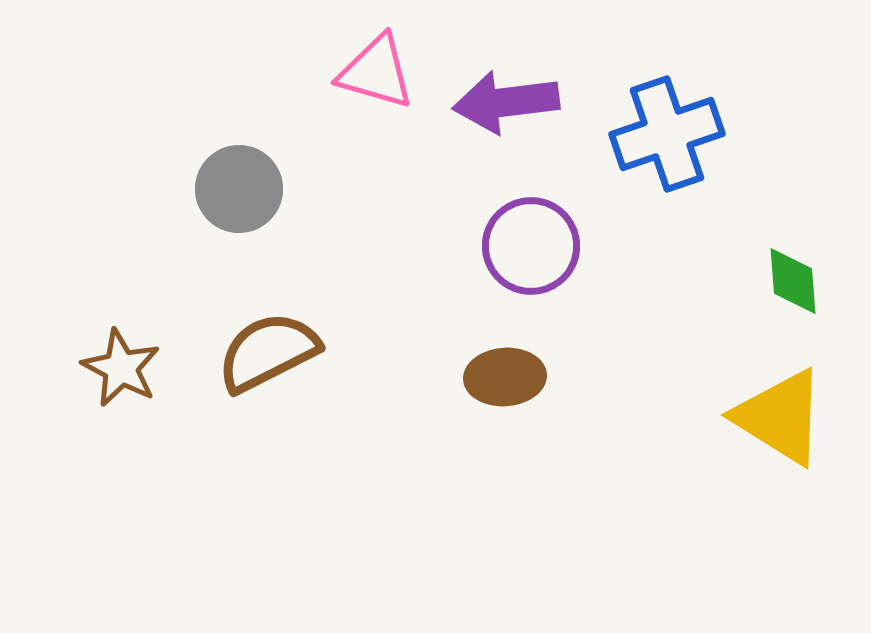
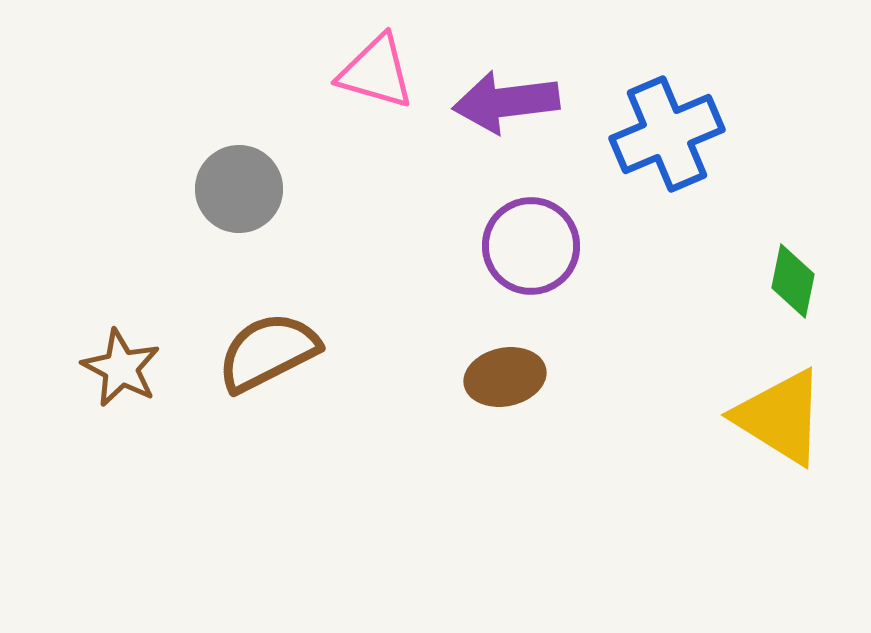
blue cross: rotated 4 degrees counterclockwise
green diamond: rotated 16 degrees clockwise
brown ellipse: rotated 8 degrees counterclockwise
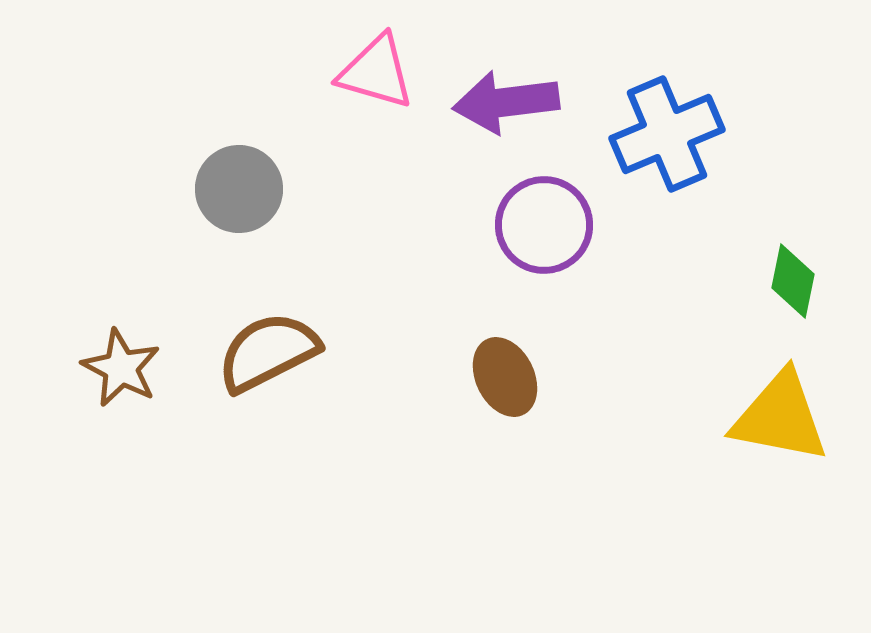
purple circle: moved 13 px right, 21 px up
brown ellipse: rotated 76 degrees clockwise
yellow triangle: rotated 21 degrees counterclockwise
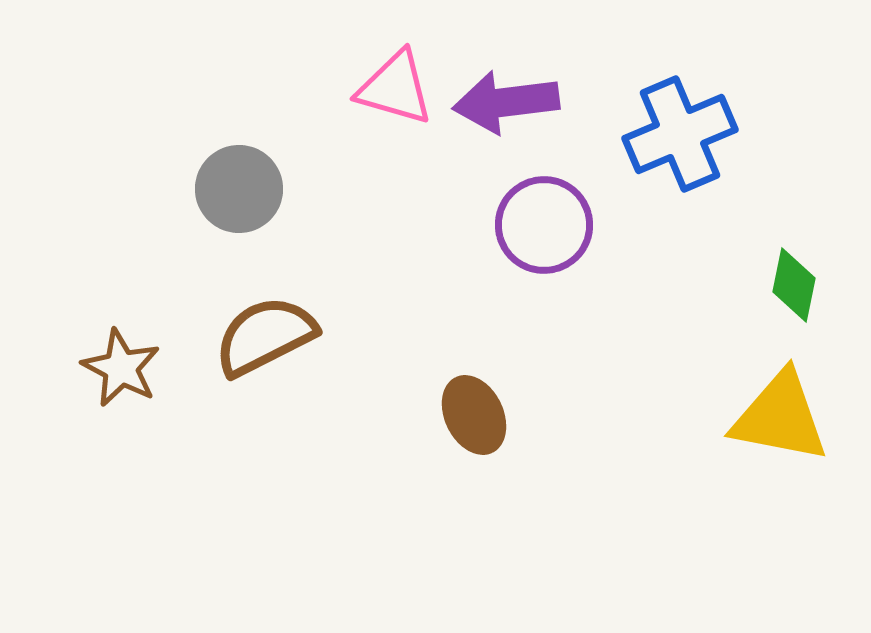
pink triangle: moved 19 px right, 16 px down
blue cross: moved 13 px right
green diamond: moved 1 px right, 4 px down
brown semicircle: moved 3 px left, 16 px up
brown ellipse: moved 31 px left, 38 px down
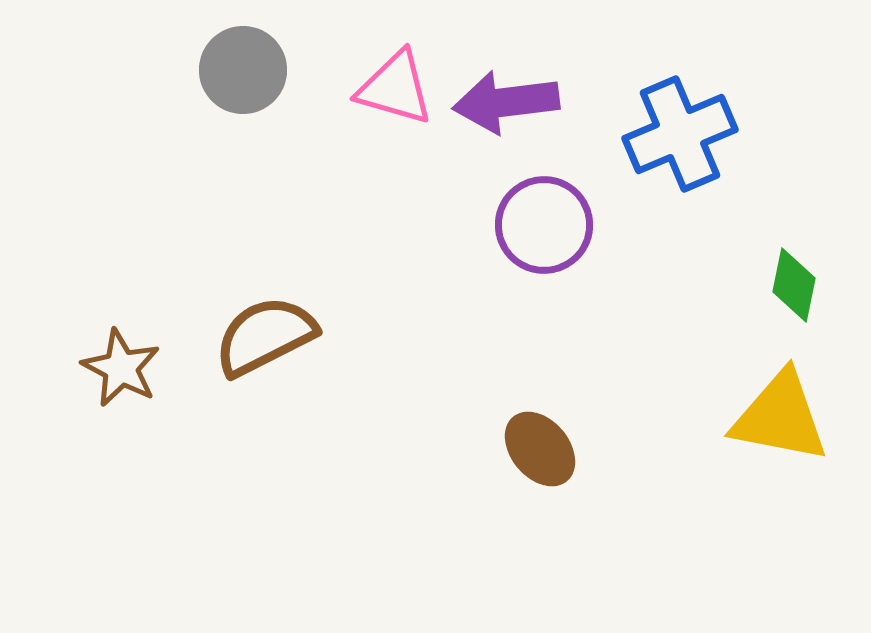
gray circle: moved 4 px right, 119 px up
brown ellipse: moved 66 px right, 34 px down; rotated 14 degrees counterclockwise
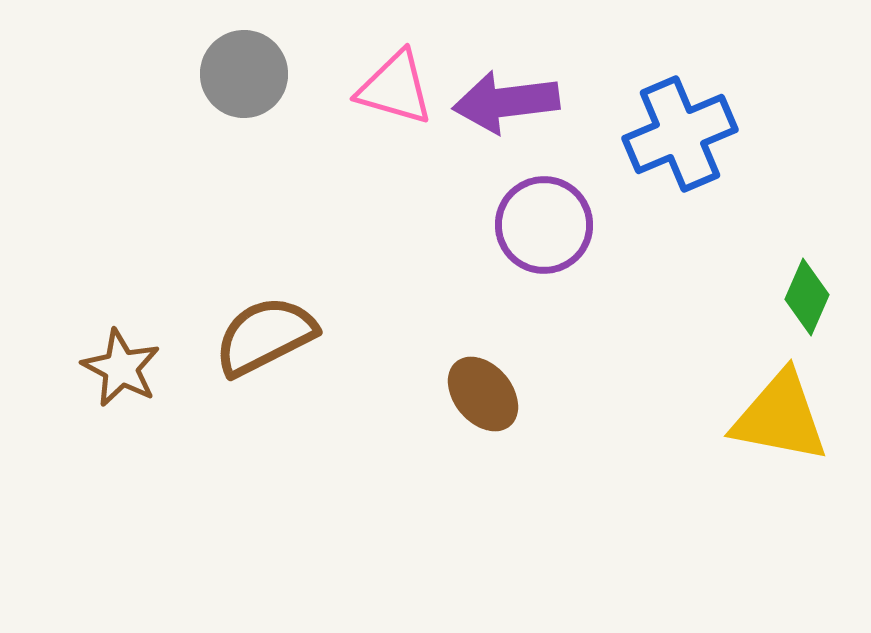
gray circle: moved 1 px right, 4 px down
green diamond: moved 13 px right, 12 px down; rotated 12 degrees clockwise
brown ellipse: moved 57 px left, 55 px up
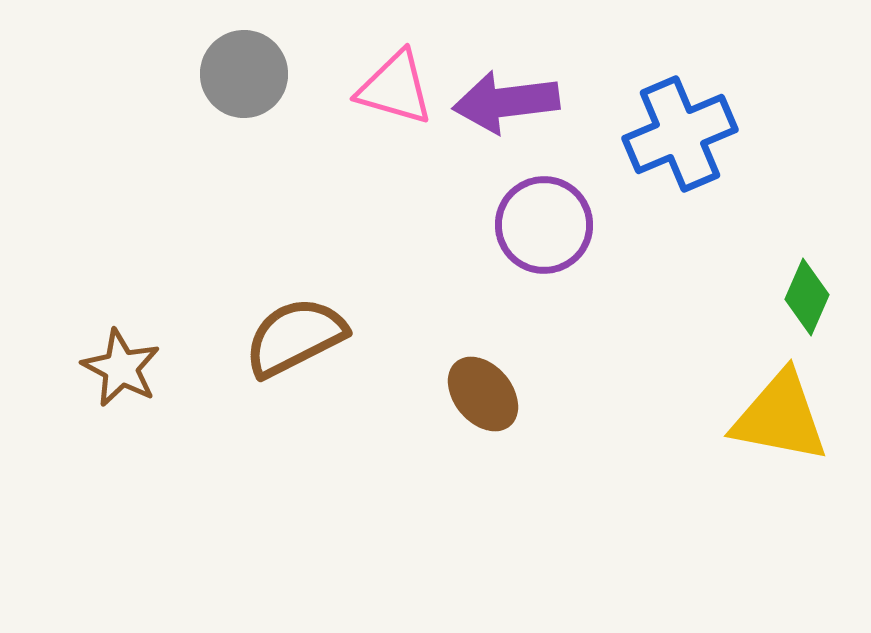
brown semicircle: moved 30 px right, 1 px down
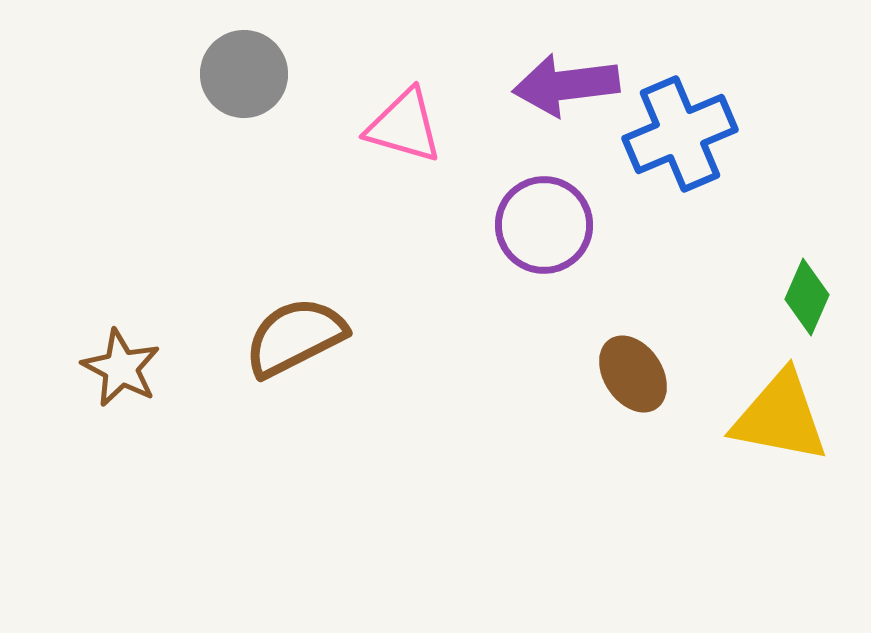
pink triangle: moved 9 px right, 38 px down
purple arrow: moved 60 px right, 17 px up
brown ellipse: moved 150 px right, 20 px up; rotated 6 degrees clockwise
